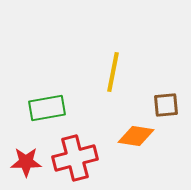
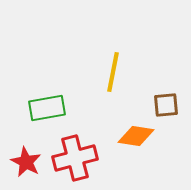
red star: rotated 28 degrees clockwise
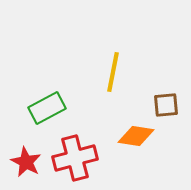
green rectangle: rotated 18 degrees counterclockwise
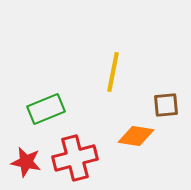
green rectangle: moved 1 px left, 1 px down; rotated 6 degrees clockwise
red star: rotated 16 degrees counterclockwise
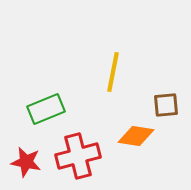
red cross: moved 3 px right, 2 px up
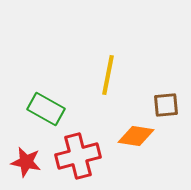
yellow line: moved 5 px left, 3 px down
green rectangle: rotated 51 degrees clockwise
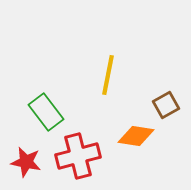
brown square: rotated 24 degrees counterclockwise
green rectangle: moved 3 px down; rotated 24 degrees clockwise
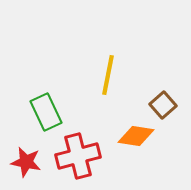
brown square: moved 3 px left; rotated 12 degrees counterclockwise
green rectangle: rotated 12 degrees clockwise
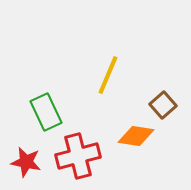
yellow line: rotated 12 degrees clockwise
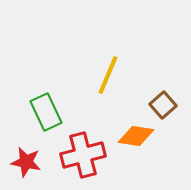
red cross: moved 5 px right, 1 px up
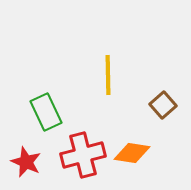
yellow line: rotated 24 degrees counterclockwise
orange diamond: moved 4 px left, 17 px down
red star: rotated 12 degrees clockwise
